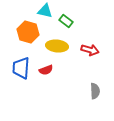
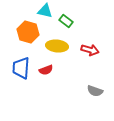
gray semicircle: rotated 112 degrees clockwise
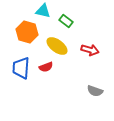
cyan triangle: moved 2 px left
orange hexagon: moved 1 px left
yellow ellipse: rotated 30 degrees clockwise
red semicircle: moved 3 px up
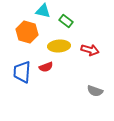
yellow ellipse: moved 2 px right; rotated 40 degrees counterclockwise
blue trapezoid: moved 1 px right, 4 px down
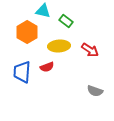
orange hexagon: rotated 15 degrees clockwise
red arrow: rotated 18 degrees clockwise
red semicircle: moved 1 px right
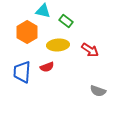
yellow ellipse: moved 1 px left, 1 px up
gray semicircle: moved 3 px right
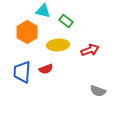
red arrow: rotated 54 degrees counterclockwise
red semicircle: moved 1 px left, 2 px down
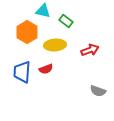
yellow ellipse: moved 3 px left
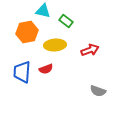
orange hexagon: rotated 20 degrees clockwise
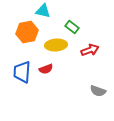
green rectangle: moved 6 px right, 6 px down
yellow ellipse: moved 1 px right
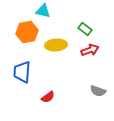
green rectangle: moved 13 px right, 2 px down
red semicircle: moved 2 px right, 28 px down; rotated 16 degrees counterclockwise
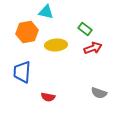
cyan triangle: moved 3 px right, 1 px down
red arrow: moved 3 px right, 2 px up
gray semicircle: moved 1 px right, 2 px down
red semicircle: rotated 48 degrees clockwise
